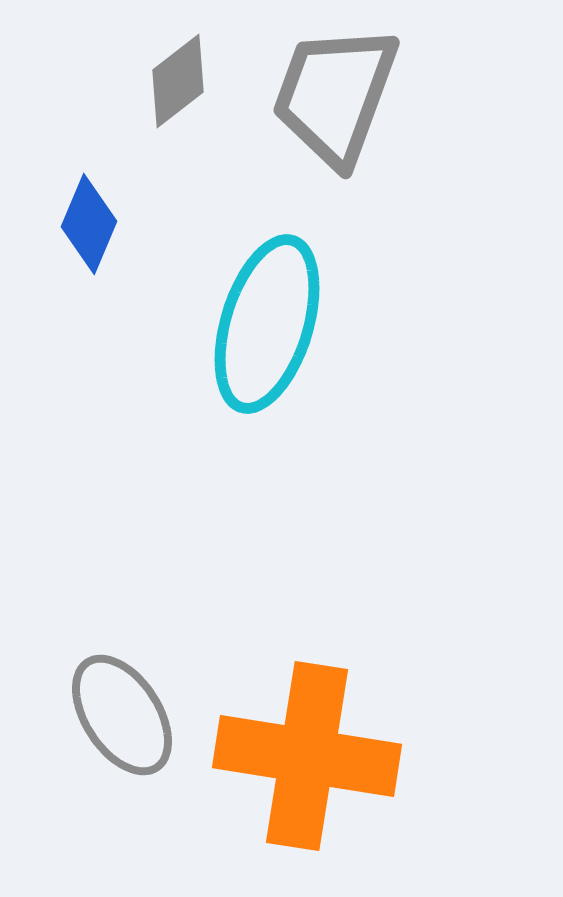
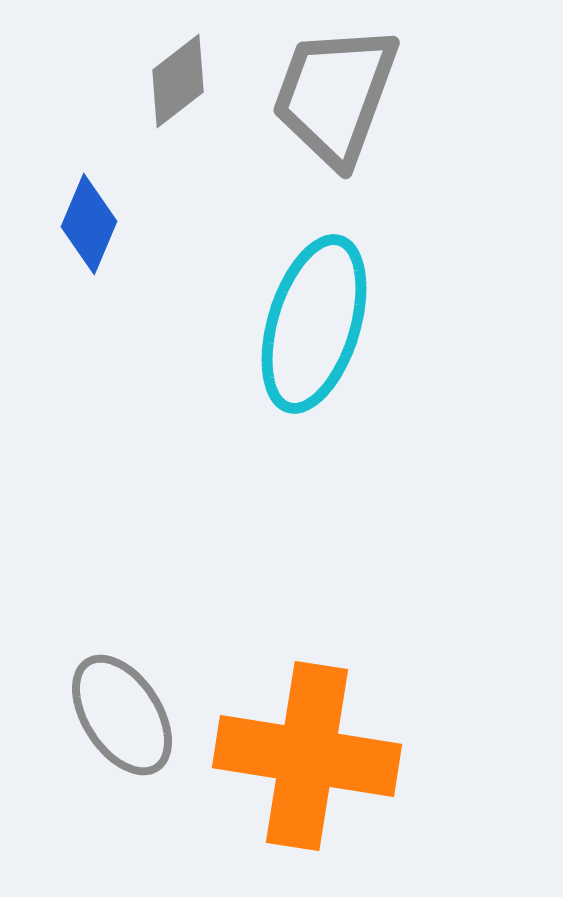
cyan ellipse: moved 47 px right
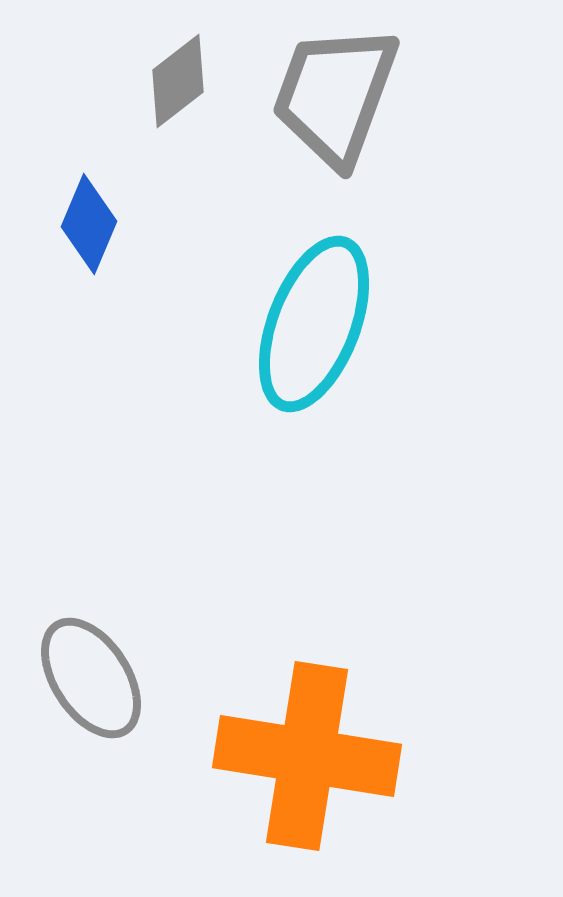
cyan ellipse: rotated 4 degrees clockwise
gray ellipse: moved 31 px left, 37 px up
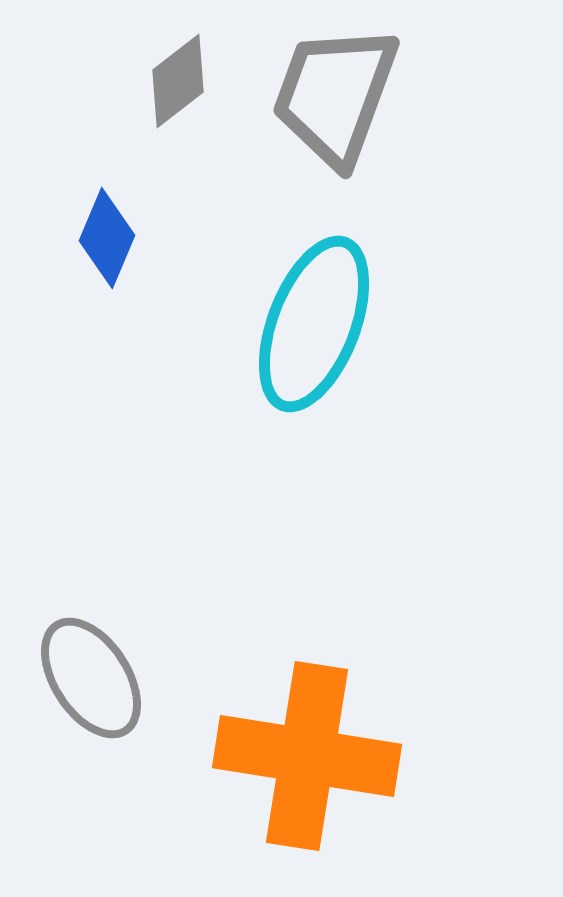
blue diamond: moved 18 px right, 14 px down
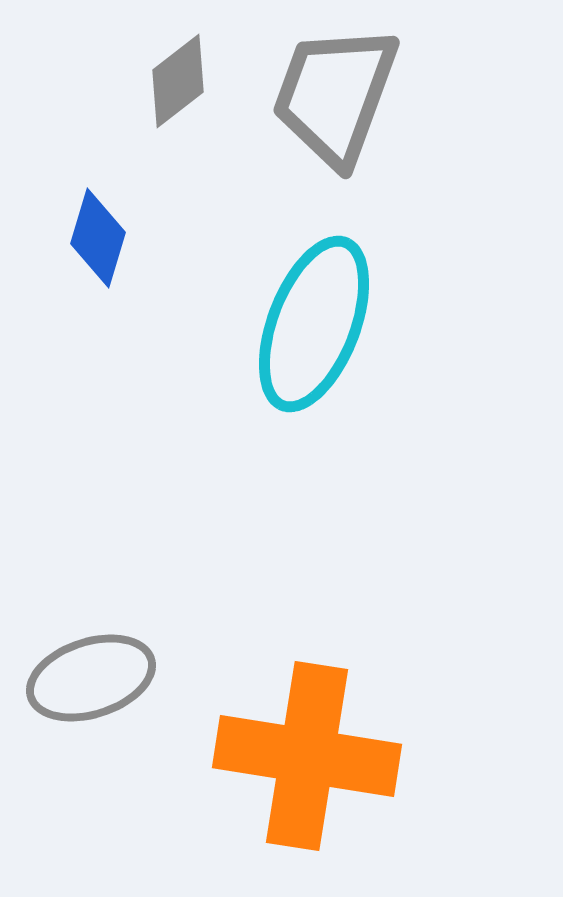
blue diamond: moved 9 px left; rotated 6 degrees counterclockwise
gray ellipse: rotated 75 degrees counterclockwise
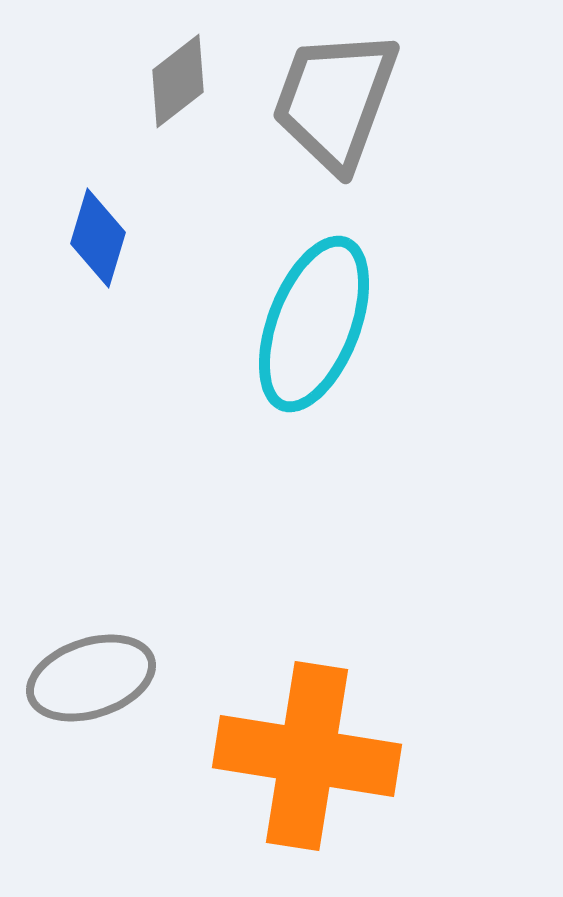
gray trapezoid: moved 5 px down
